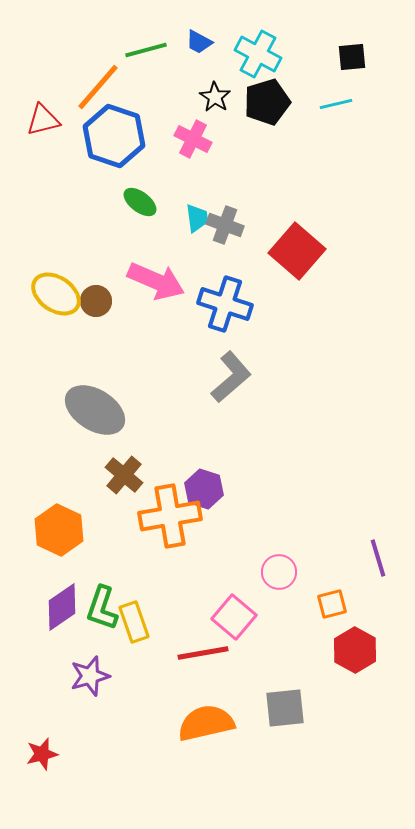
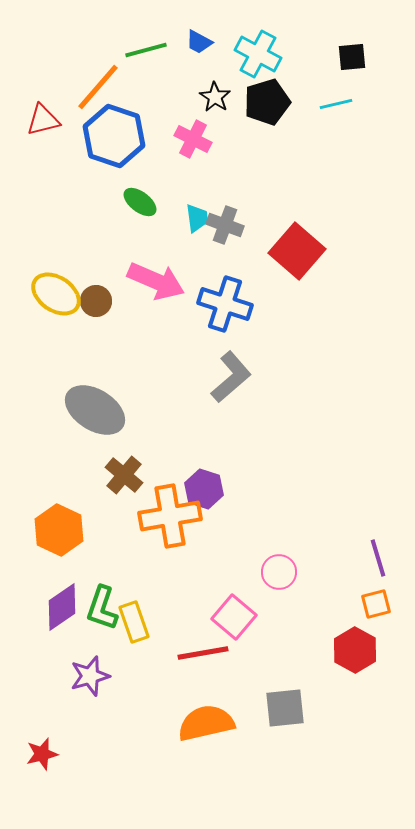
orange square: moved 44 px right
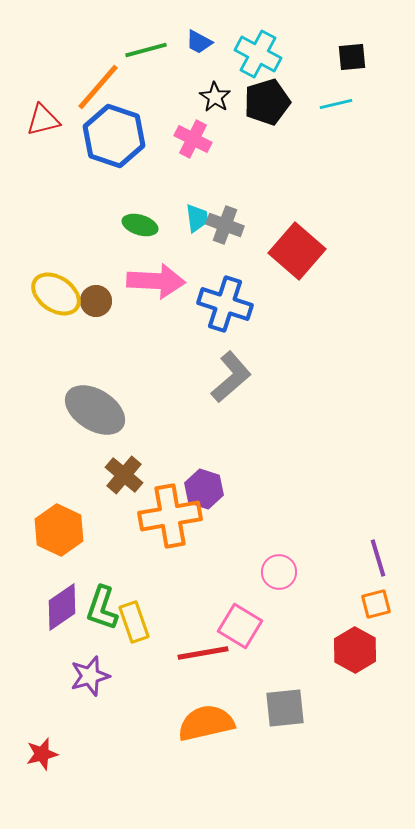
green ellipse: moved 23 px down; rotated 20 degrees counterclockwise
pink arrow: rotated 20 degrees counterclockwise
pink square: moved 6 px right, 9 px down; rotated 9 degrees counterclockwise
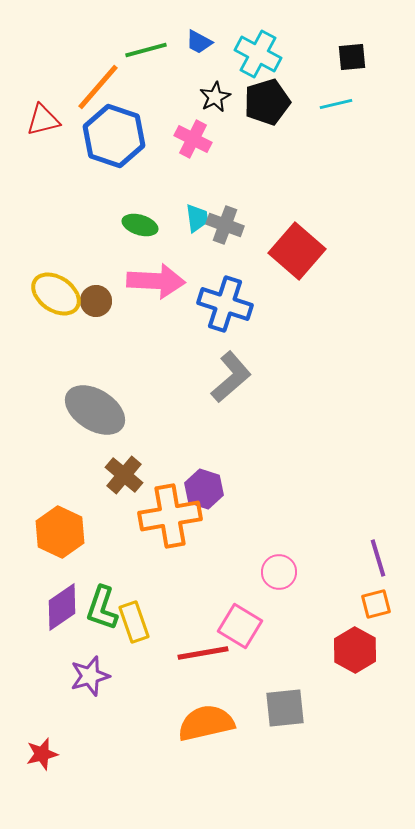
black star: rotated 12 degrees clockwise
orange hexagon: moved 1 px right, 2 px down
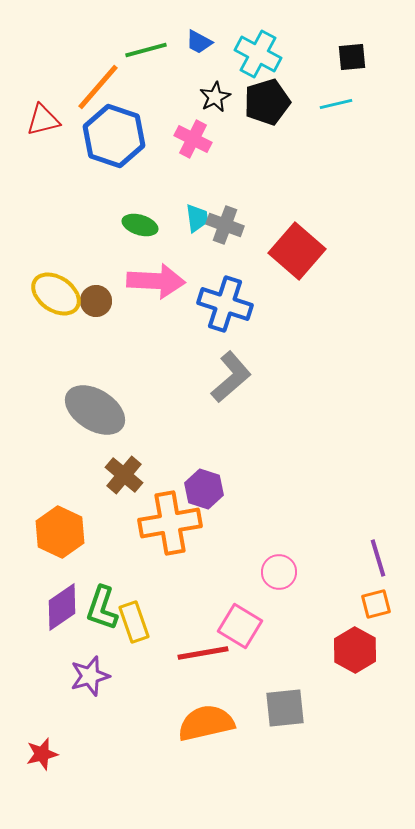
orange cross: moved 7 px down
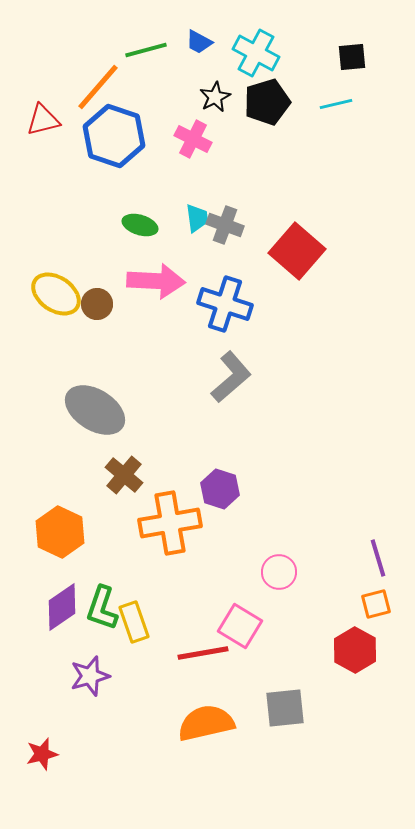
cyan cross: moved 2 px left, 1 px up
brown circle: moved 1 px right, 3 px down
purple hexagon: moved 16 px right
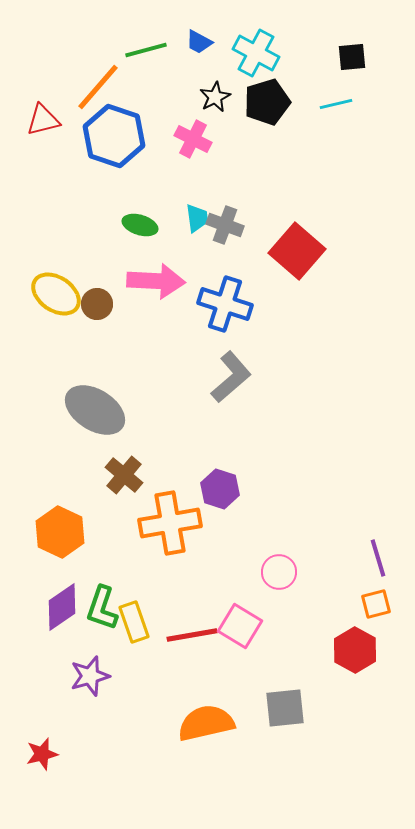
red line: moved 11 px left, 18 px up
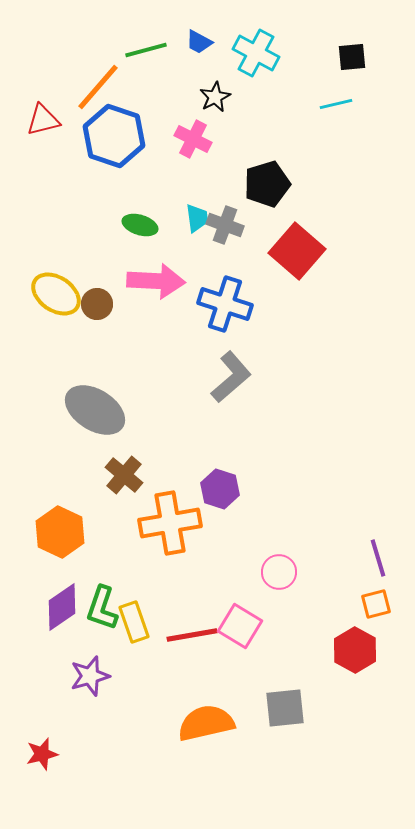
black pentagon: moved 82 px down
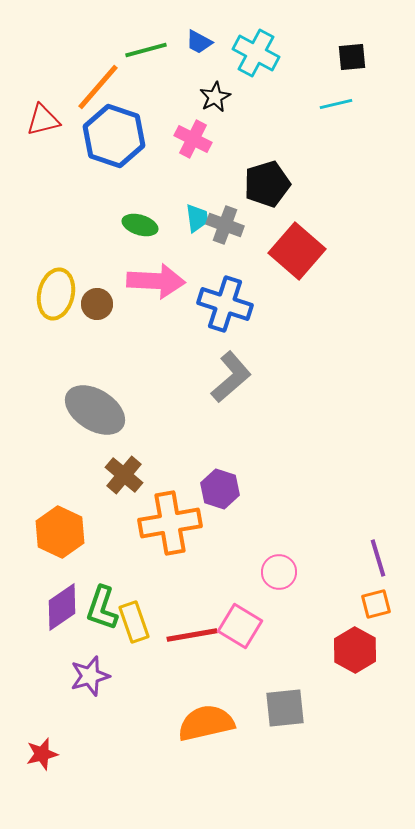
yellow ellipse: rotated 69 degrees clockwise
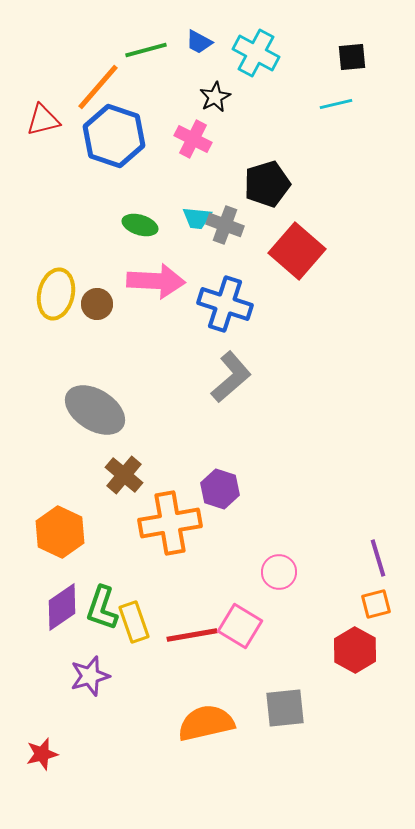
cyan trapezoid: rotated 104 degrees clockwise
